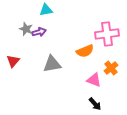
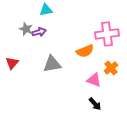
red triangle: moved 1 px left, 2 px down
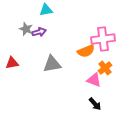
pink cross: moved 4 px left, 5 px down
orange semicircle: moved 1 px right
red triangle: rotated 40 degrees clockwise
orange cross: moved 6 px left
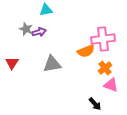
red triangle: rotated 48 degrees counterclockwise
pink triangle: moved 17 px right, 5 px down
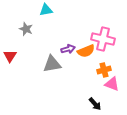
purple arrow: moved 29 px right, 17 px down
pink cross: rotated 20 degrees clockwise
red triangle: moved 2 px left, 7 px up
orange cross: moved 1 px left, 2 px down; rotated 24 degrees clockwise
pink triangle: moved 1 px right, 1 px up
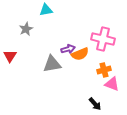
gray star: rotated 24 degrees clockwise
orange semicircle: moved 6 px left, 3 px down
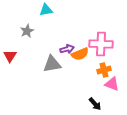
gray star: moved 1 px right, 2 px down
pink cross: moved 2 px left, 5 px down; rotated 10 degrees counterclockwise
purple arrow: moved 1 px left
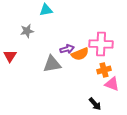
gray star: rotated 16 degrees clockwise
